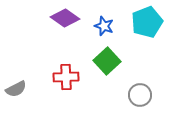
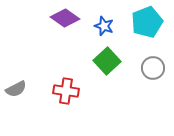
red cross: moved 14 px down; rotated 10 degrees clockwise
gray circle: moved 13 px right, 27 px up
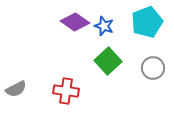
purple diamond: moved 10 px right, 4 px down
green square: moved 1 px right
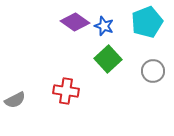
green square: moved 2 px up
gray circle: moved 3 px down
gray semicircle: moved 1 px left, 11 px down
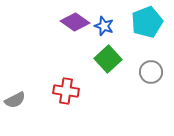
gray circle: moved 2 px left, 1 px down
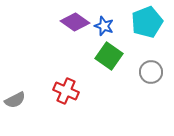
green square: moved 1 px right, 3 px up; rotated 12 degrees counterclockwise
red cross: rotated 15 degrees clockwise
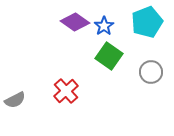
blue star: rotated 18 degrees clockwise
red cross: rotated 25 degrees clockwise
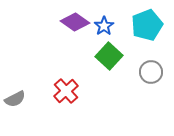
cyan pentagon: moved 3 px down
green square: rotated 8 degrees clockwise
gray semicircle: moved 1 px up
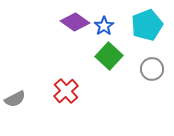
gray circle: moved 1 px right, 3 px up
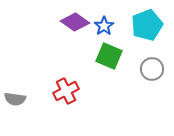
green square: rotated 20 degrees counterclockwise
red cross: rotated 15 degrees clockwise
gray semicircle: rotated 35 degrees clockwise
